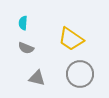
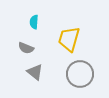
cyan semicircle: moved 11 px right, 1 px up
yellow trapezoid: moved 2 px left; rotated 72 degrees clockwise
gray triangle: moved 2 px left, 6 px up; rotated 24 degrees clockwise
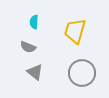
yellow trapezoid: moved 6 px right, 8 px up
gray semicircle: moved 2 px right, 1 px up
gray circle: moved 2 px right, 1 px up
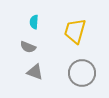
gray triangle: rotated 18 degrees counterclockwise
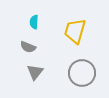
gray triangle: rotated 48 degrees clockwise
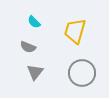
cyan semicircle: rotated 48 degrees counterclockwise
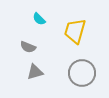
cyan semicircle: moved 5 px right, 3 px up
gray triangle: rotated 36 degrees clockwise
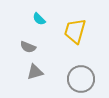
gray circle: moved 1 px left, 6 px down
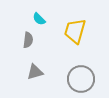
gray semicircle: moved 7 px up; rotated 105 degrees counterclockwise
